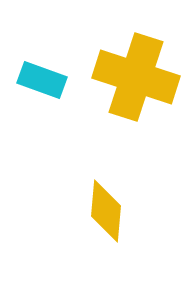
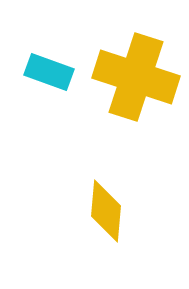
cyan rectangle: moved 7 px right, 8 px up
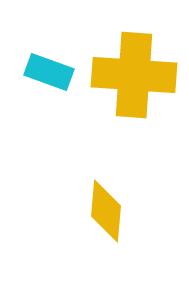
yellow cross: moved 2 px left, 2 px up; rotated 14 degrees counterclockwise
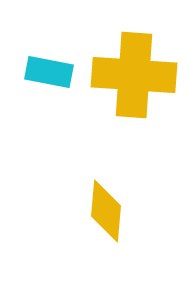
cyan rectangle: rotated 9 degrees counterclockwise
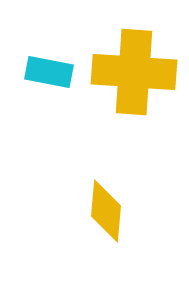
yellow cross: moved 3 px up
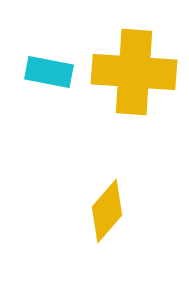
yellow diamond: moved 1 px right; rotated 36 degrees clockwise
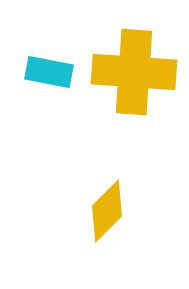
yellow diamond: rotated 4 degrees clockwise
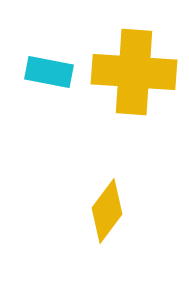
yellow diamond: rotated 8 degrees counterclockwise
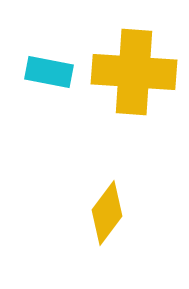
yellow diamond: moved 2 px down
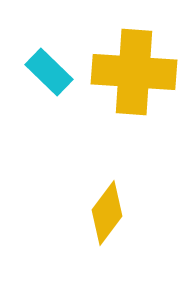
cyan rectangle: rotated 33 degrees clockwise
